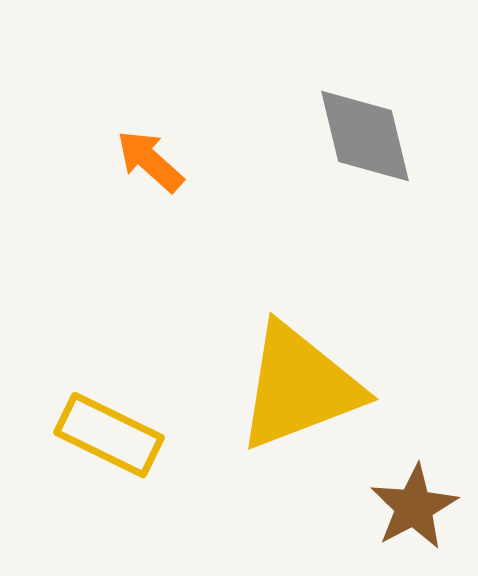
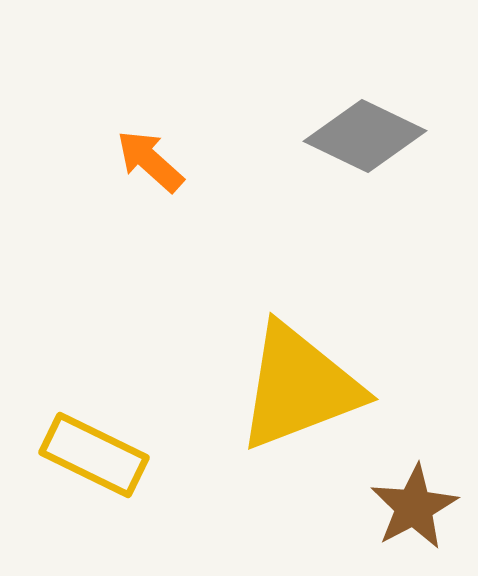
gray diamond: rotated 51 degrees counterclockwise
yellow rectangle: moved 15 px left, 20 px down
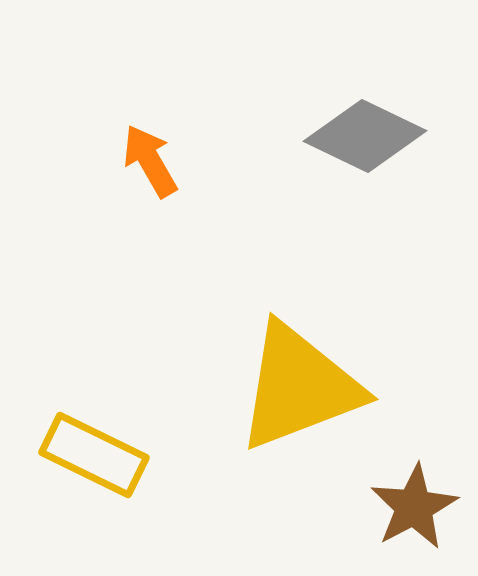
orange arrow: rotated 18 degrees clockwise
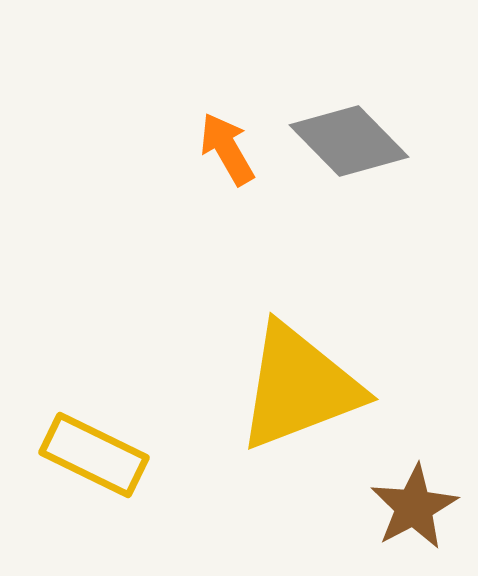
gray diamond: moved 16 px left, 5 px down; rotated 20 degrees clockwise
orange arrow: moved 77 px right, 12 px up
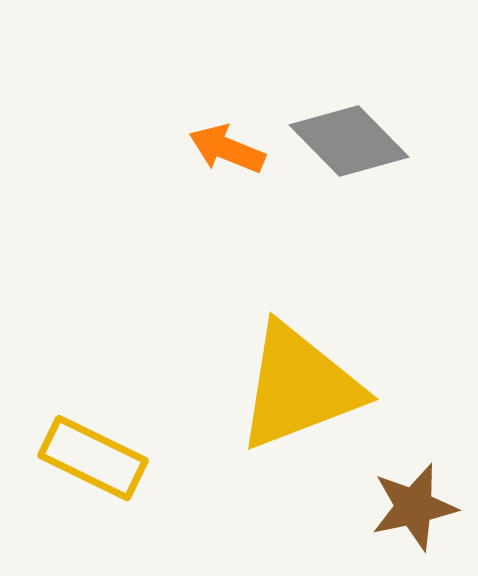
orange arrow: rotated 38 degrees counterclockwise
yellow rectangle: moved 1 px left, 3 px down
brown star: rotated 16 degrees clockwise
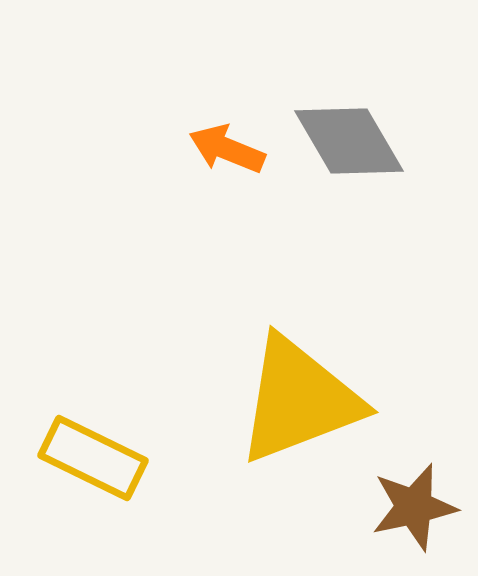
gray diamond: rotated 14 degrees clockwise
yellow triangle: moved 13 px down
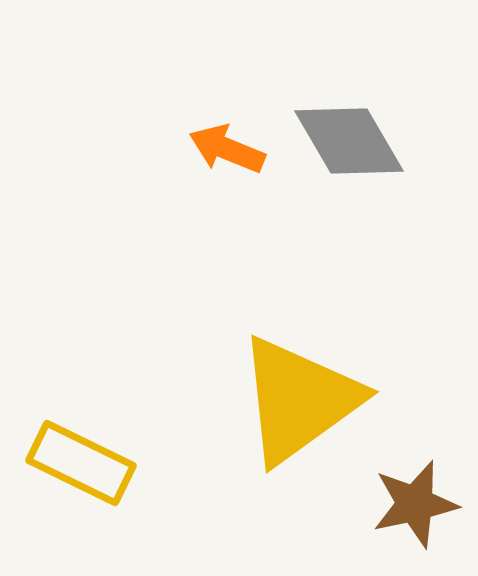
yellow triangle: rotated 15 degrees counterclockwise
yellow rectangle: moved 12 px left, 5 px down
brown star: moved 1 px right, 3 px up
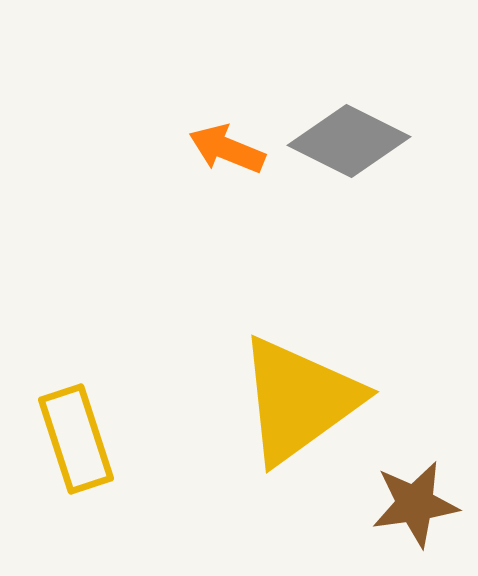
gray diamond: rotated 33 degrees counterclockwise
yellow rectangle: moved 5 px left, 24 px up; rotated 46 degrees clockwise
brown star: rotated 4 degrees clockwise
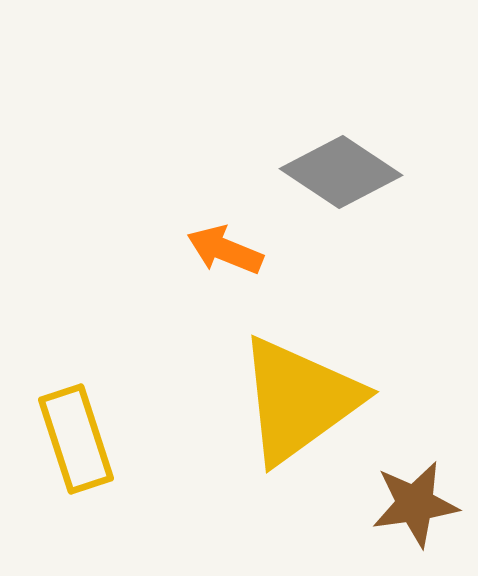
gray diamond: moved 8 px left, 31 px down; rotated 7 degrees clockwise
orange arrow: moved 2 px left, 101 px down
